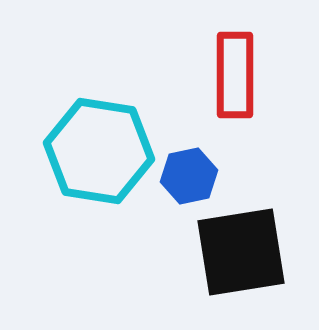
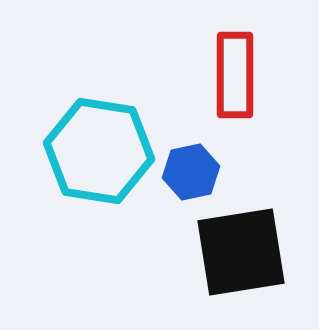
blue hexagon: moved 2 px right, 4 px up
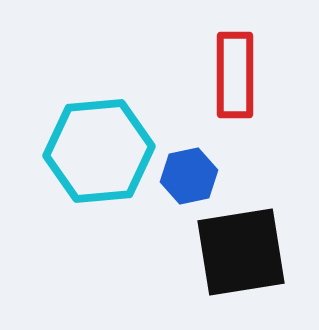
cyan hexagon: rotated 14 degrees counterclockwise
blue hexagon: moved 2 px left, 4 px down
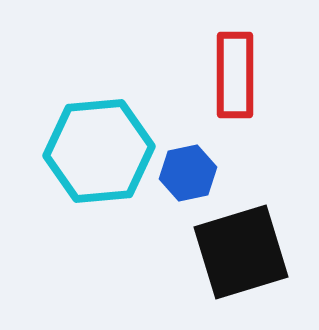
blue hexagon: moved 1 px left, 3 px up
black square: rotated 8 degrees counterclockwise
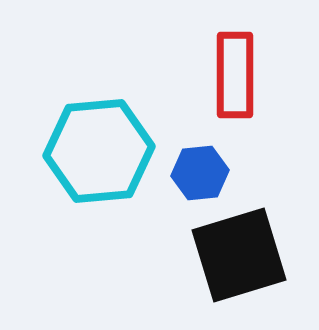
blue hexagon: moved 12 px right; rotated 6 degrees clockwise
black square: moved 2 px left, 3 px down
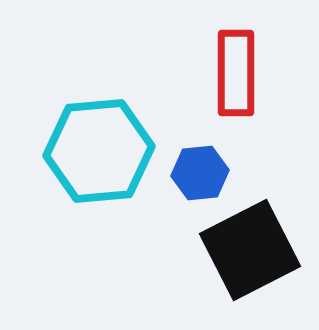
red rectangle: moved 1 px right, 2 px up
black square: moved 11 px right, 5 px up; rotated 10 degrees counterclockwise
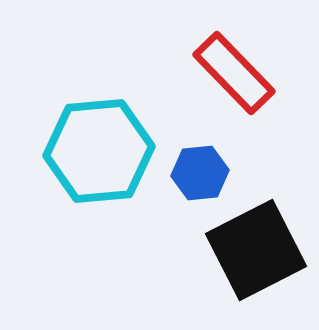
red rectangle: moved 2 px left; rotated 44 degrees counterclockwise
black square: moved 6 px right
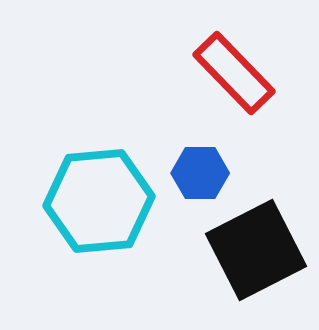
cyan hexagon: moved 50 px down
blue hexagon: rotated 6 degrees clockwise
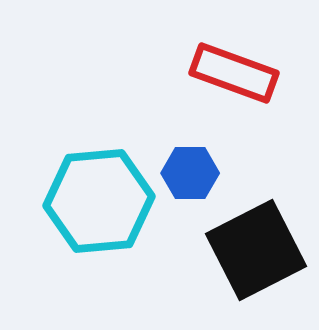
red rectangle: rotated 26 degrees counterclockwise
blue hexagon: moved 10 px left
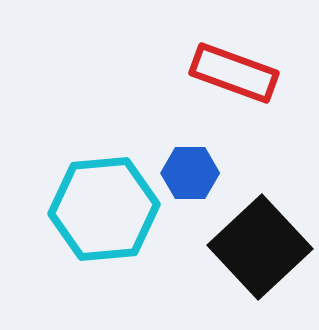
cyan hexagon: moved 5 px right, 8 px down
black square: moved 4 px right, 3 px up; rotated 16 degrees counterclockwise
